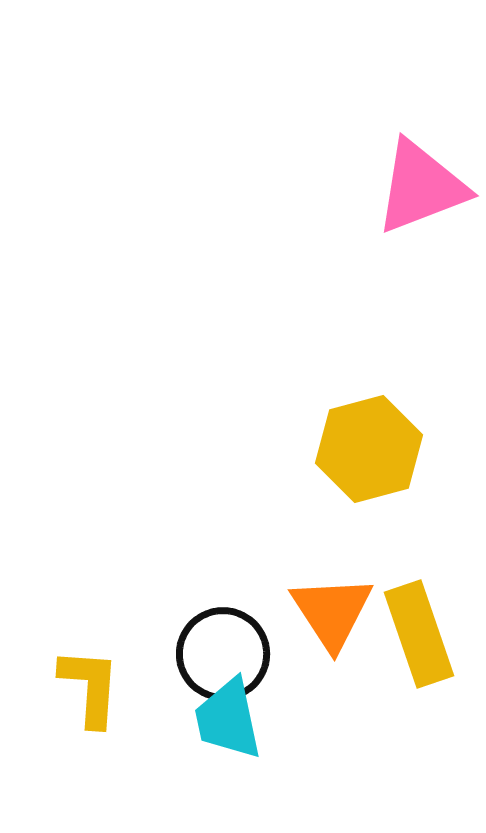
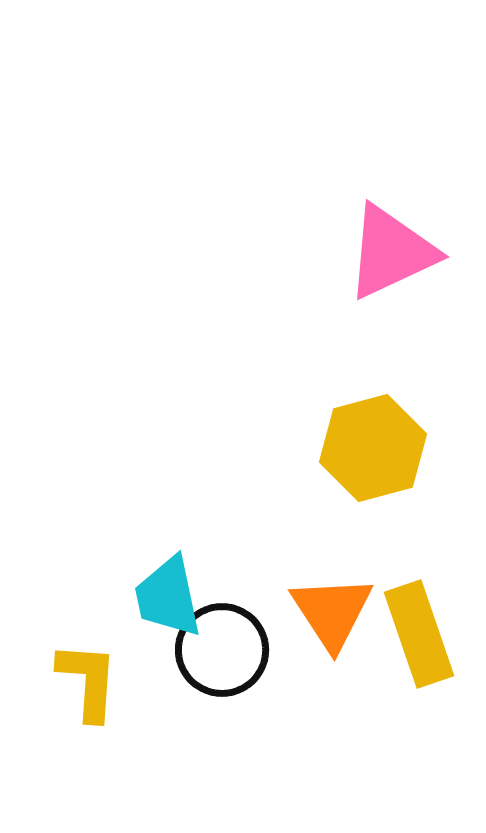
pink triangle: moved 30 px left, 65 px down; rotated 4 degrees counterclockwise
yellow hexagon: moved 4 px right, 1 px up
black circle: moved 1 px left, 4 px up
yellow L-shape: moved 2 px left, 6 px up
cyan trapezoid: moved 60 px left, 122 px up
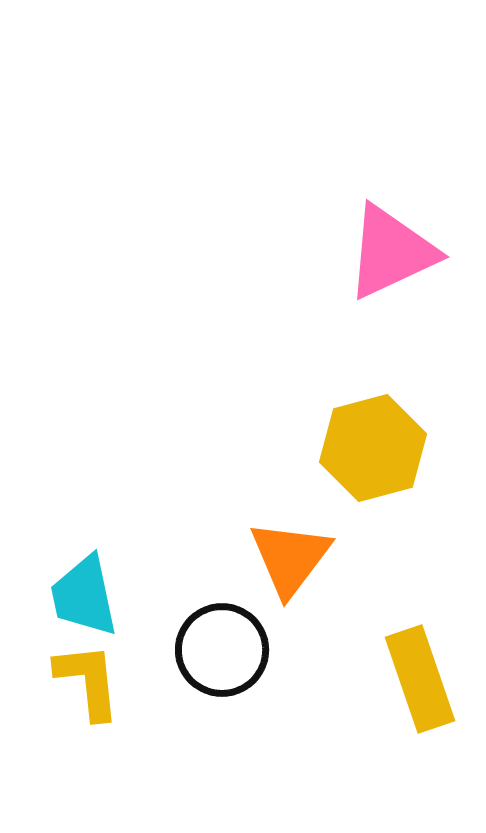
cyan trapezoid: moved 84 px left, 1 px up
orange triangle: moved 42 px left, 54 px up; rotated 10 degrees clockwise
yellow rectangle: moved 1 px right, 45 px down
yellow L-shape: rotated 10 degrees counterclockwise
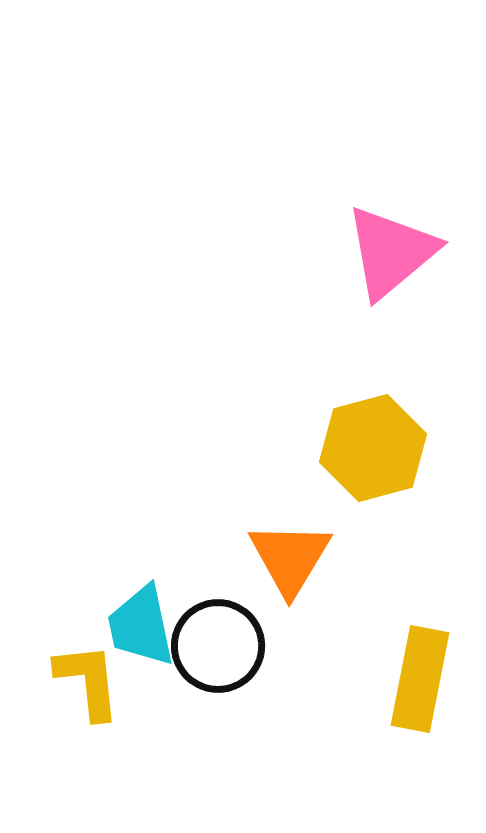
pink triangle: rotated 15 degrees counterclockwise
orange triangle: rotated 6 degrees counterclockwise
cyan trapezoid: moved 57 px right, 30 px down
black circle: moved 4 px left, 4 px up
yellow rectangle: rotated 30 degrees clockwise
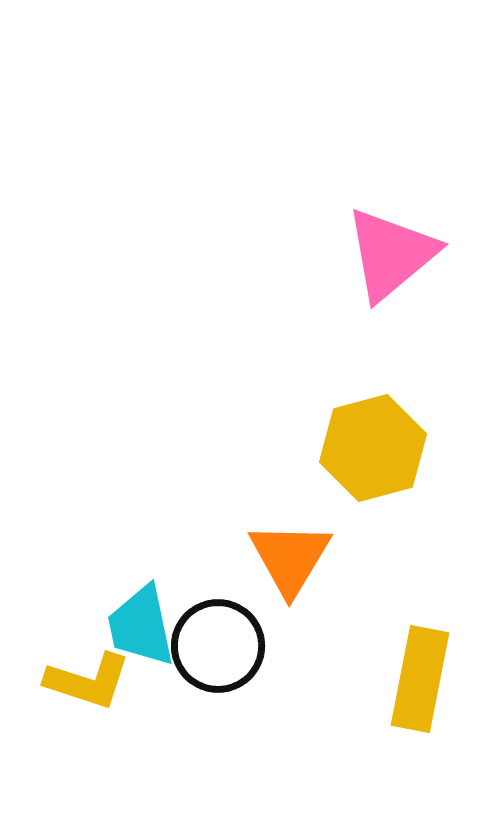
pink triangle: moved 2 px down
yellow L-shape: rotated 114 degrees clockwise
